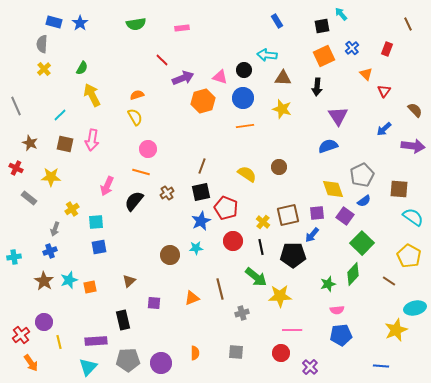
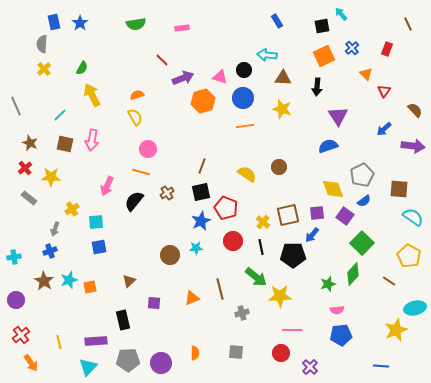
blue rectangle at (54, 22): rotated 63 degrees clockwise
red cross at (16, 168): moved 9 px right; rotated 24 degrees clockwise
purple circle at (44, 322): moved 28 px left, 22 px up
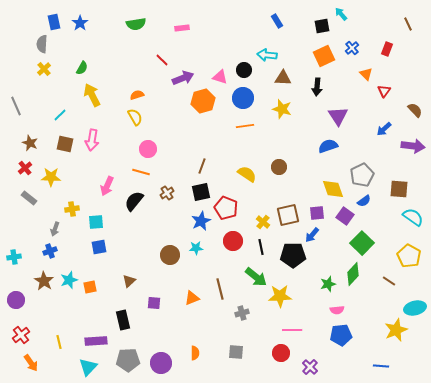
yellow cross at (72, 209): rotated 24 degrees clockwise
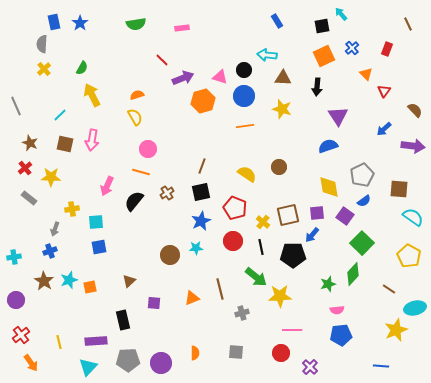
blue circle at (243, 98): moved 1 px right, 2 px up
yellow diamond at (333, 189): moved 4 px left, 2 px up; rotated 10 degrees clockwise
red pentagon at (226, 208): moved 9 px right
brown line at (389, 281): moved 8 px down
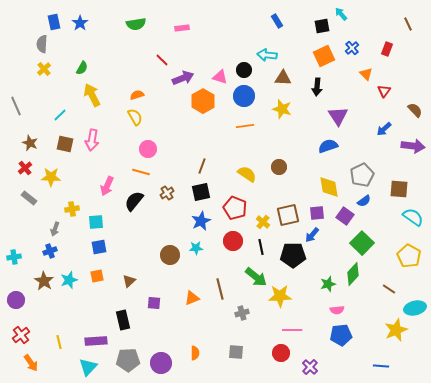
orange hexagon at (203, 101): rotated 15 degrees counterclockwise
orange square at (90, 287): moved 7 px right, 11 px up
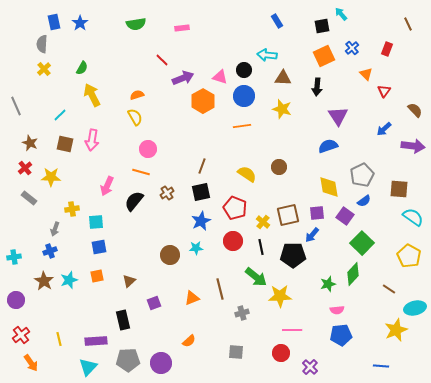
orange line at (245, 126): moved 3 px left
purple square at (154, 303): rotated 24 degrees counterclockwise
yellow line at (59, 342): moved 3 px up
orange semicircle at (195, 353): moved 6 px left, 12 px up; rotated 48 degrees clockwise
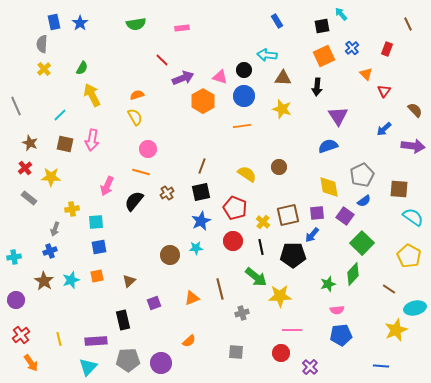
cyan star at (69, 280): moved 2 px right
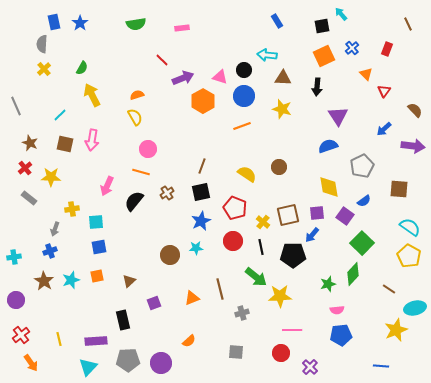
orange line at (242, 126): rotated 12 degrees counterclockwise
gray pentagon at (362, 175): moved 9 px up
cyan semicircle at (413, 217): moved 3 px left, 10 px down
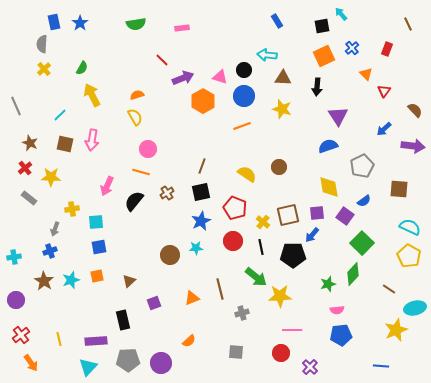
cyan semicircle at (410, 227): rotated 10 degrees counterclockwise
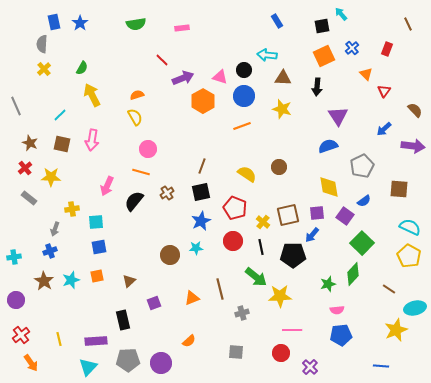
brown square at (65, 144): moved 3 px left
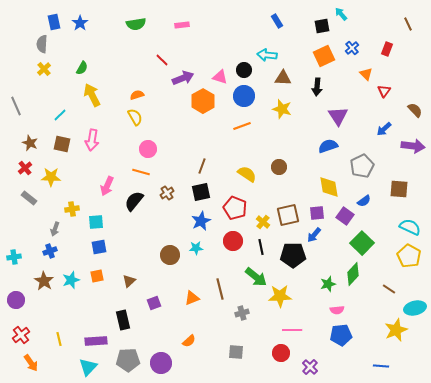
pink rectangle at (182, 28): moved 3 px up
blue arrow at (312, 235): moved 2 px right
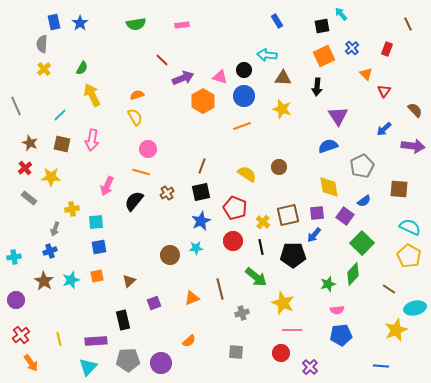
yellow star at (280, 296): moved 3 px right, 7 px down; rotated 25 degrees clockwise
